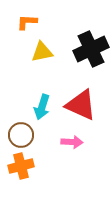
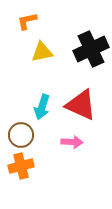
orange L-shape: moved 1 px up; rotated 15 degrees counterclockwise
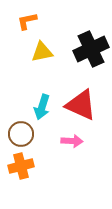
brown circle: moved 1 px up
pink arrow: moved 1 px up
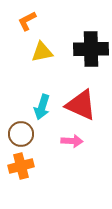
orange L-shape: rotated 15 degrees counterclockwise
black cross: rotated 24 degrees clockwise
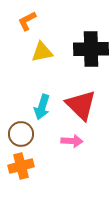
red triangle: rotated 20 degrees clockwise
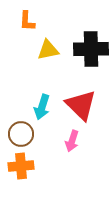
orange L-shape: rotated 60 degrees counterclockwise
yellow triangle: moved 6 px right, 2 px up
pink arrow: rotated 105 degrees clockwise
orange cross: rotated 10 degrees clockwise
